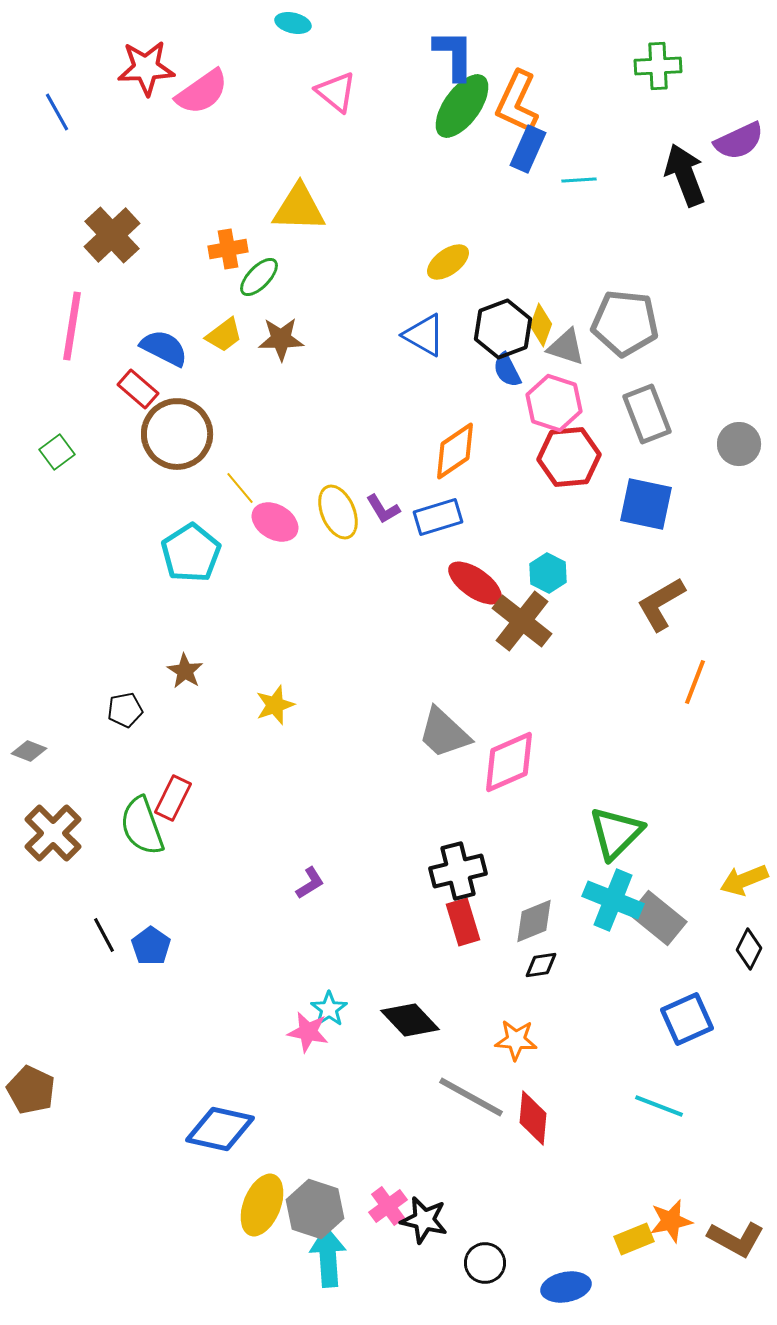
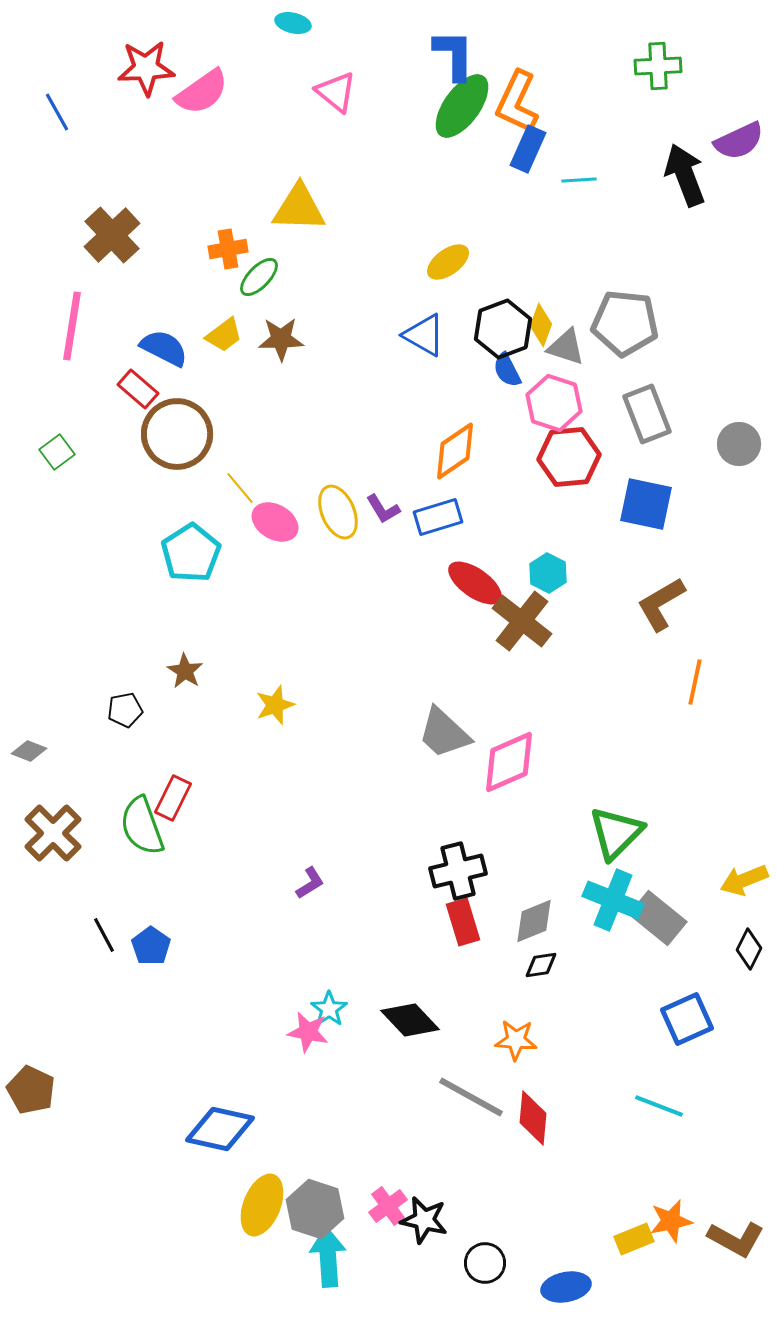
orange line at (695, 682): rotated 9 degrees counterclockwise
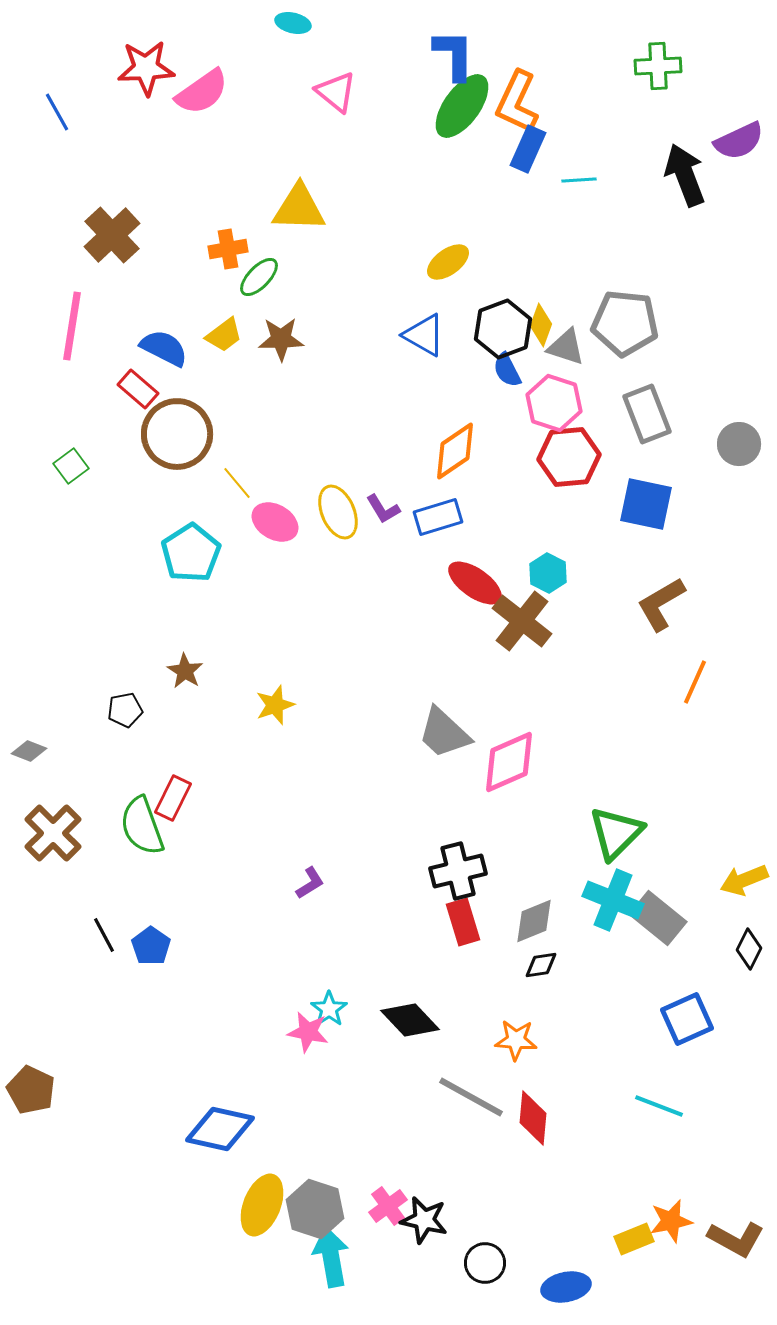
green square at (57, 452): moved 14 px right, 14 px down
yellow line at (240, 488): moved 3 px left, 5 px up
orange line at (695, 682): rotated 12 degrees clockwise
cyan arrow at (328, 1257): moved 3 px right; rotated 6 degrees counterclockwise
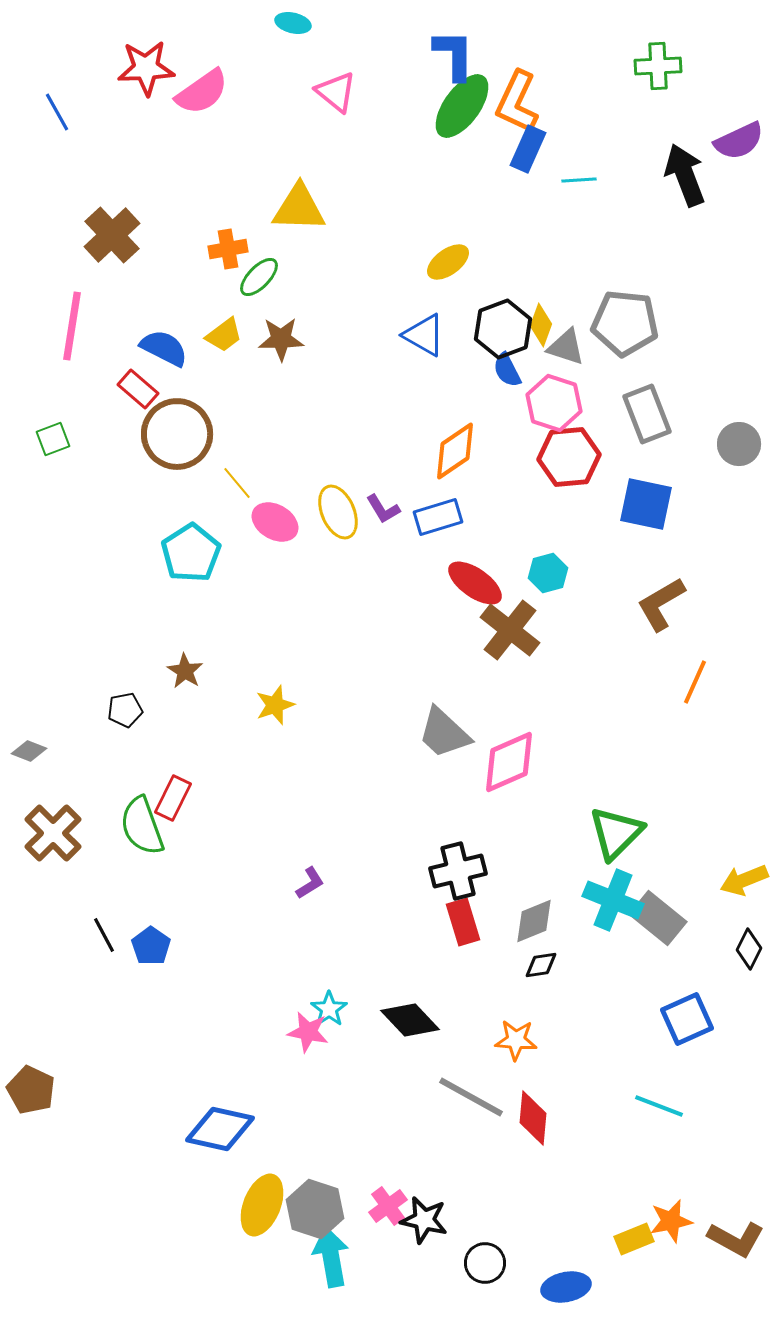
green square at (71, 466): moved 18 px left, 27 px up; rotated 16 degrees clockwise
cyan hexagon at (548, 573): rotated 18 degrees clockwise
brown cross at (522, 621): moved 12 px left, 9 px down
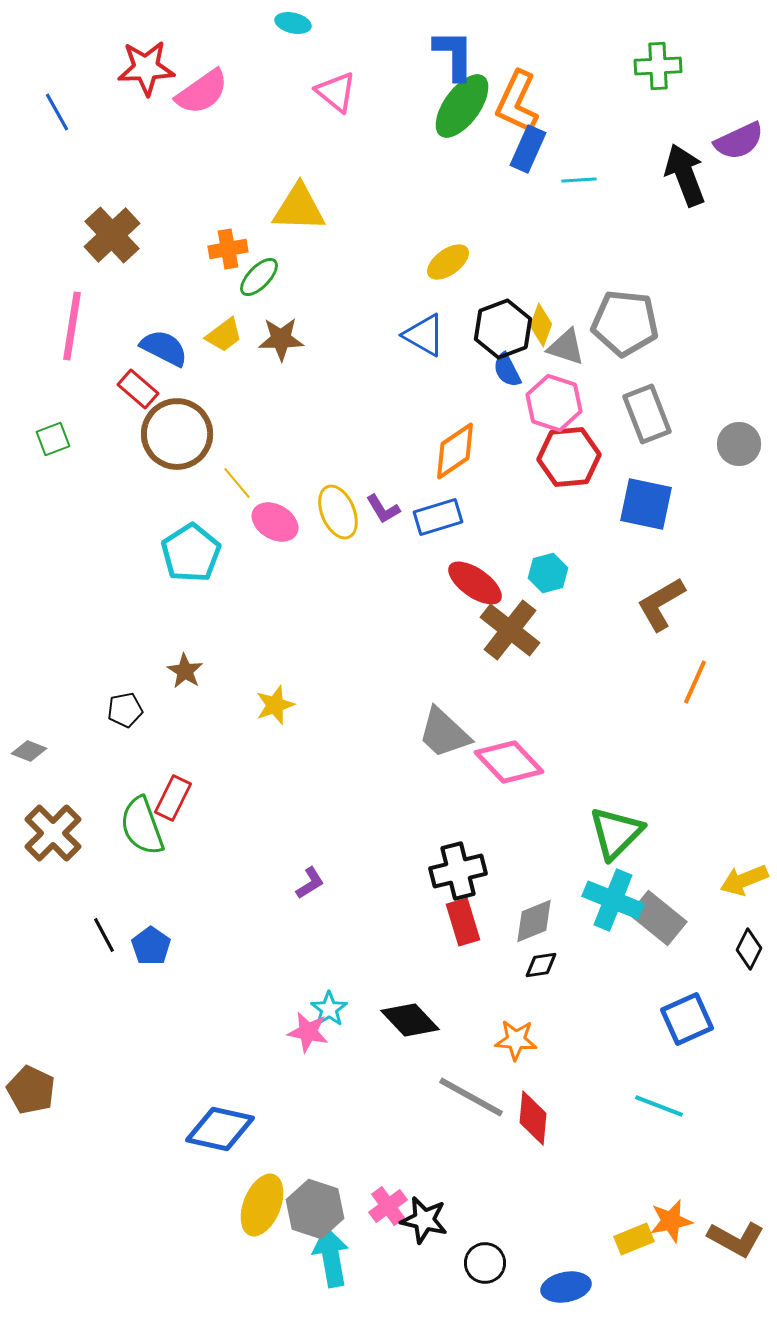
pink diamond at (509, 762): rotated 70 degrees clockwise
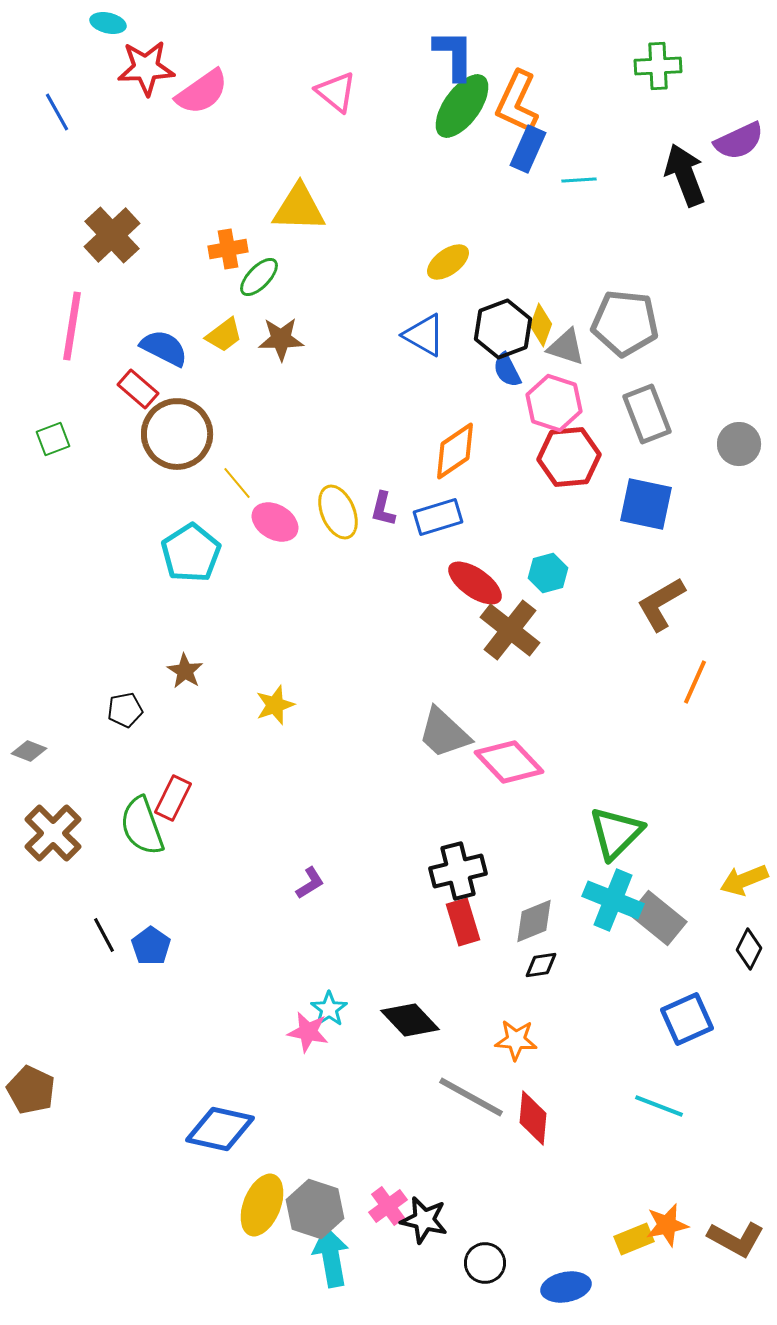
cyan ellipse at (293, 23): moved 185 px left
purple L-shape at (383, 509): rotated 45 degrees clockwise
orange star at (671, 1221): moved 4 px left, 4 px down
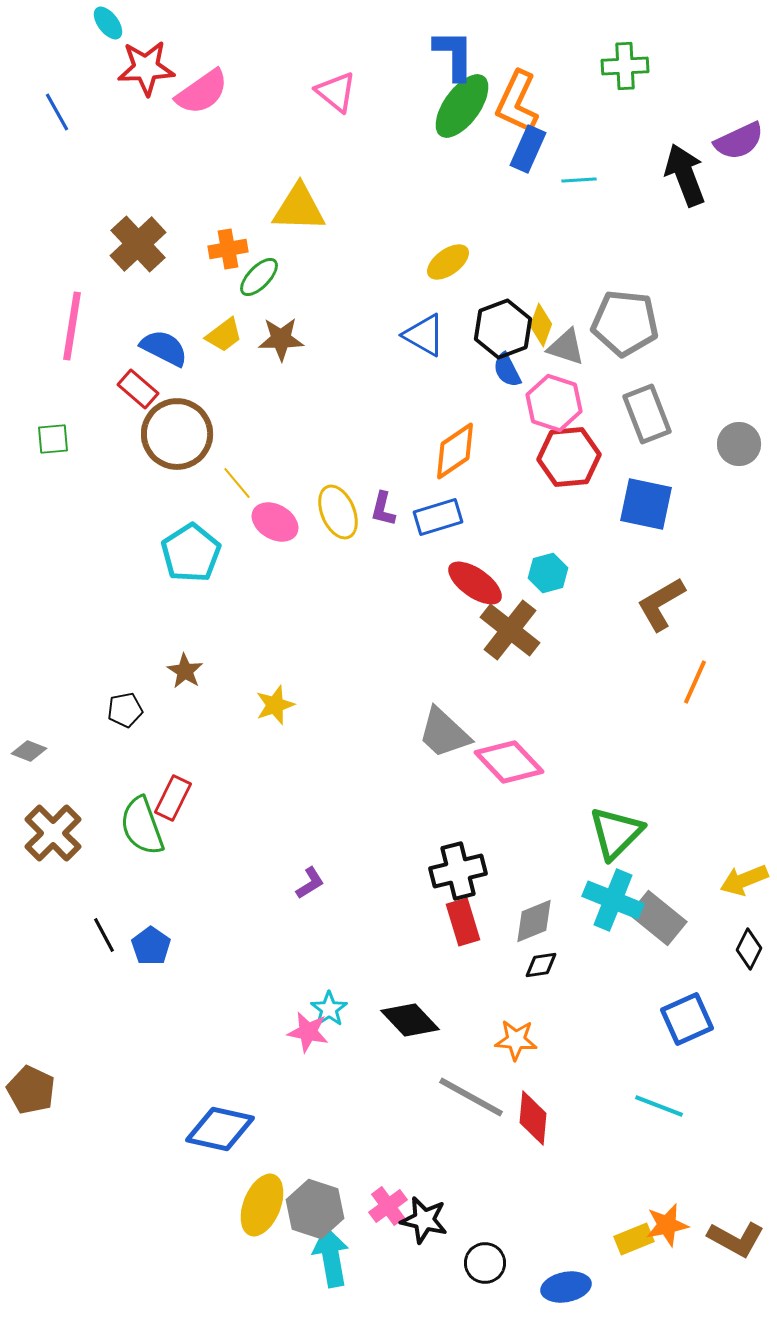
cyan ellipse at (108, 23): rotated 40 degrees clockwise
green cross at (658, 66): moved 33 px left
brown cross at (112, 235): moved 26 px right, 9 px down
green square at (53, 439): rotated 16 degrees clockwise
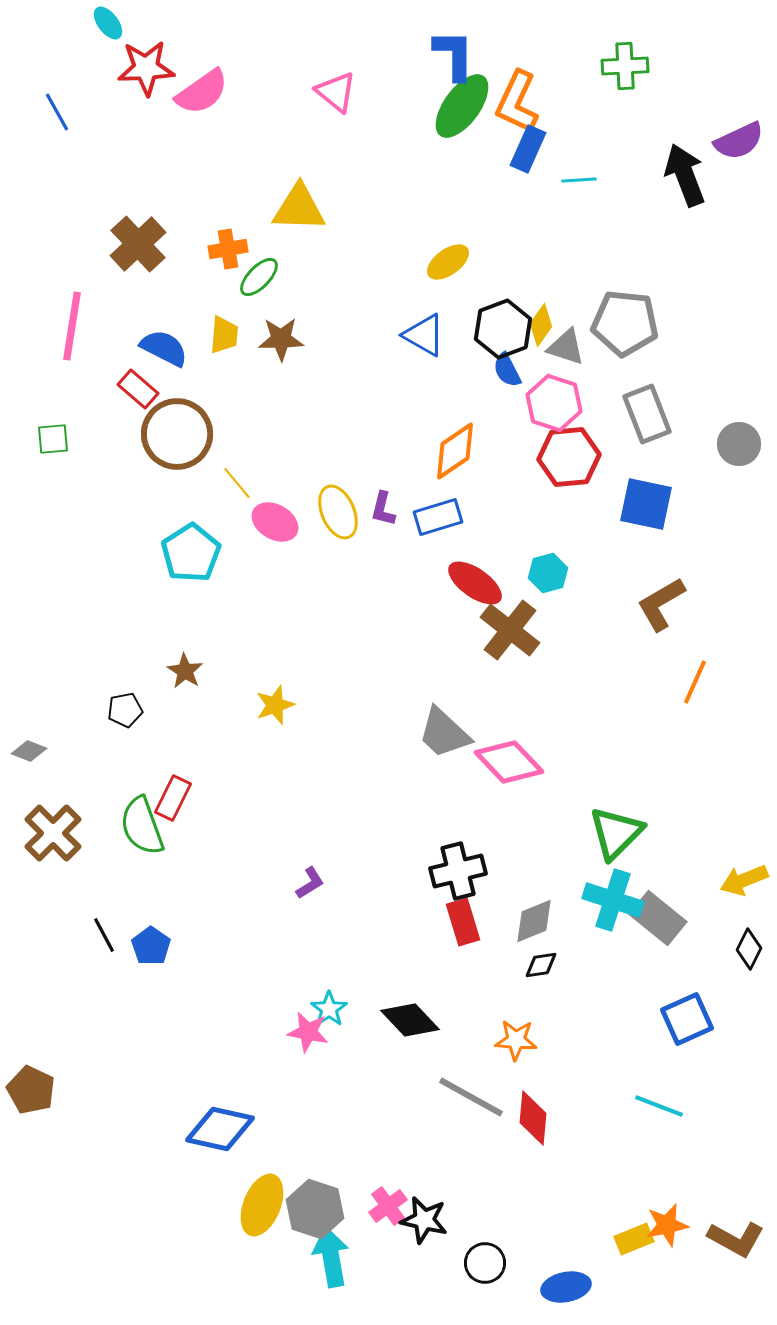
yellow diamond at (541, 325): rotated 15 degrees clockwise
yellow trapezoid at (224, 335): rotated 48 degrees counterclockwise
cyan cross at (613, 900): rotated 4 degrees counterclockwise
